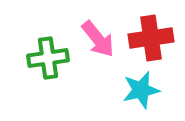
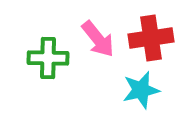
green cross: rotated 9 degrees clockwise
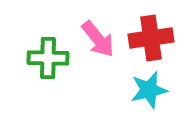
cyan star: moved 8 px right
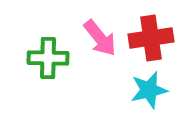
pink arrow: moved 2 px right, 1 px up
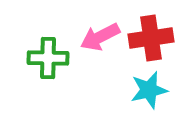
pink arrow: moved 1 px up; rotated 102 degrees clockwise
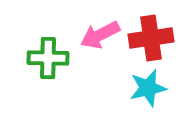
pink arrow: moved 2 px up
cyan star: moved 1 px left, 2 px up
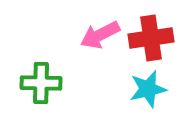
green cross: moved 7 px left, 25 px down
cyan star: moved 1 px down
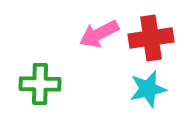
pink arrow: moved 1 px left, 1 px up
green cross: moved 1 px left, 1 px down
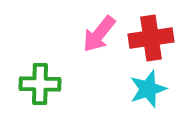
pink arrow: rotated 24 degrees counterclockwise
cyan star: rotated 6 degrees counterclockwise
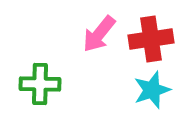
red cross: moved 1 px down
cyan star: moved 4 px right, 1 px down
